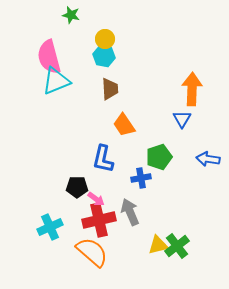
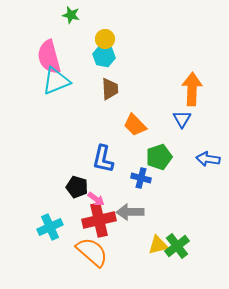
orange trapezoid: moved 11 px right; rotated 10 degrees counterclockwise
blue cross: rotated 24 degrees clockwise
black pentagon: rotated 15 degrees clockwise
gray arrow: rotated 68 degrees counterclockwise
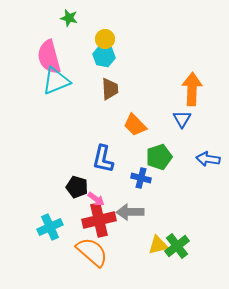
green star: moved 2 px left, 3 px down
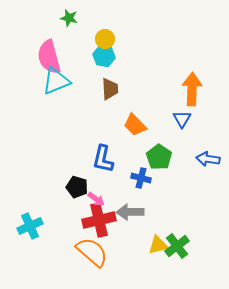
green pentagon: rotated 20 degrees counterclockwise
cyan cross: moved 20 px left, 1 px up
